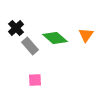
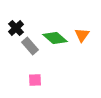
orange triangle: moved 4 px left
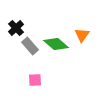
green diamond: moved 1 px right, 6 px down
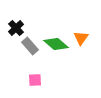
orange triangle: moved 1 px left, 3 px down
